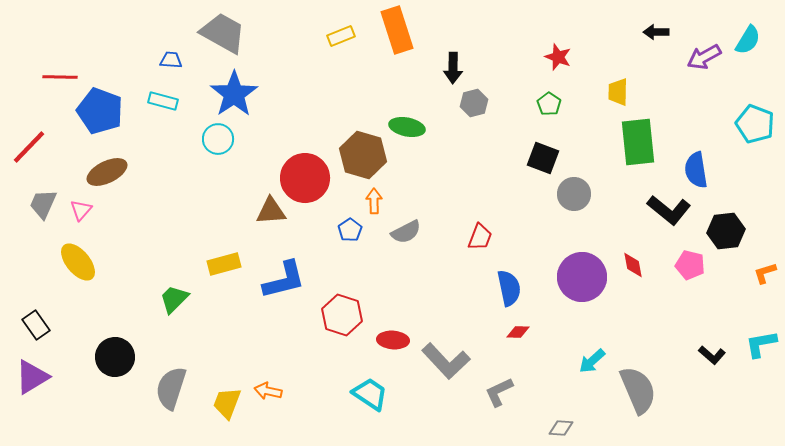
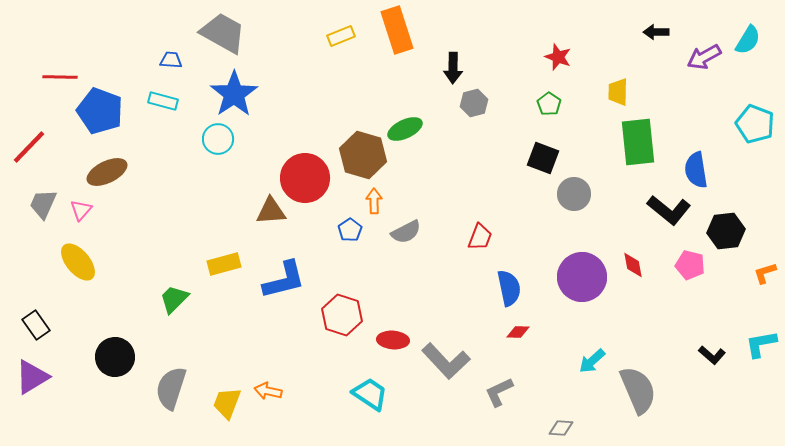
green ellipse at (407, 127): moved 2 px left, 2 px down; rotated 36 degrees counterclockwise
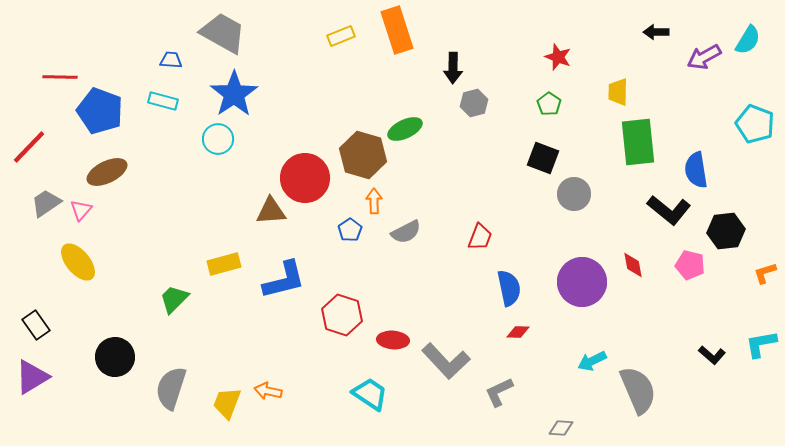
gray trapezoid at (43, 204): moved 3 px right, 1 px up; rotated 32 degrees clockwise
purple circle at (582, 277): moved 5 px down
cyan arrow at (592, 361): rotated 16 degrees clockwise
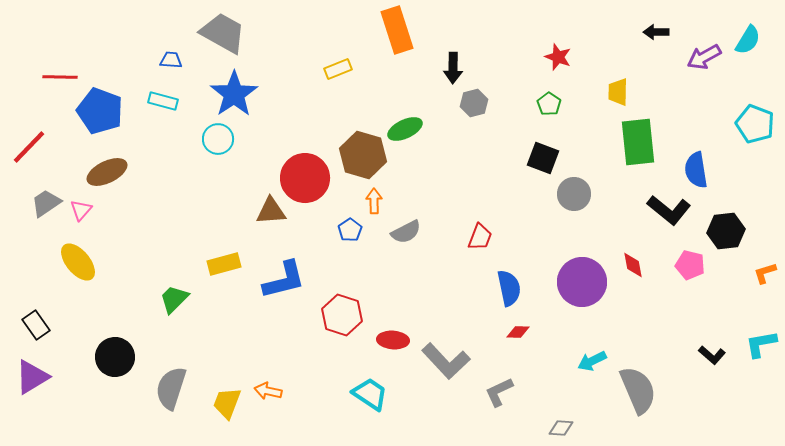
yellow rectangle at (341, 36): moved 3 px left, 33 px down
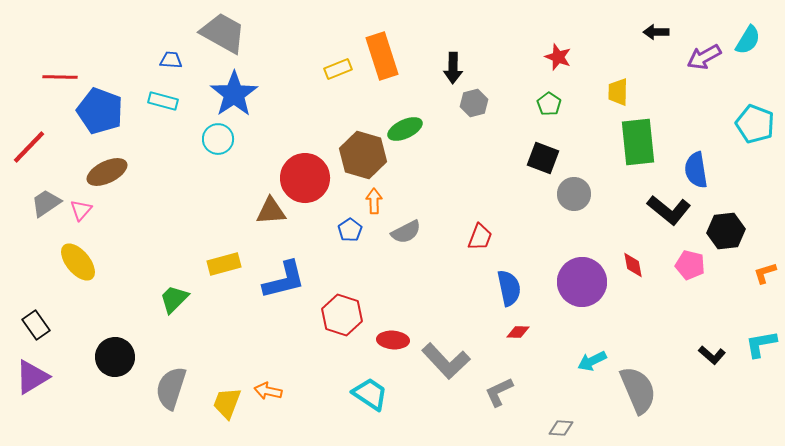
orange rectangle at (397, 30): moved 15 px left, 26 px down
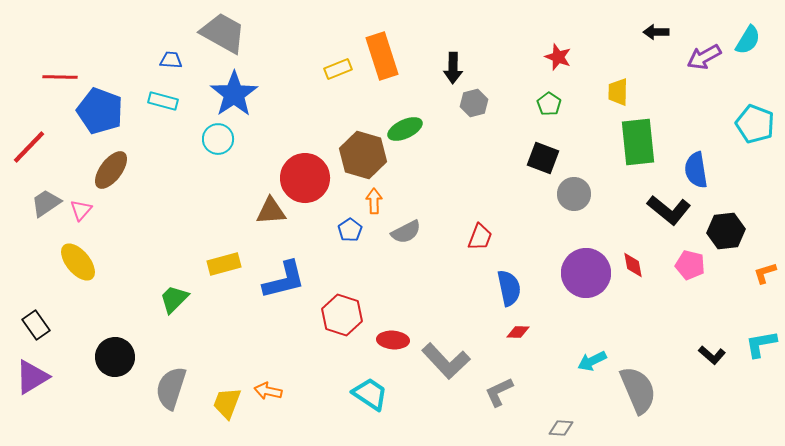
brown ellipse at (107, 172): moved 4 px right, 2 px up; rotated 27 degrees counterclockwise
purple circle at (582, 282): moved 4 px right, 9 px up
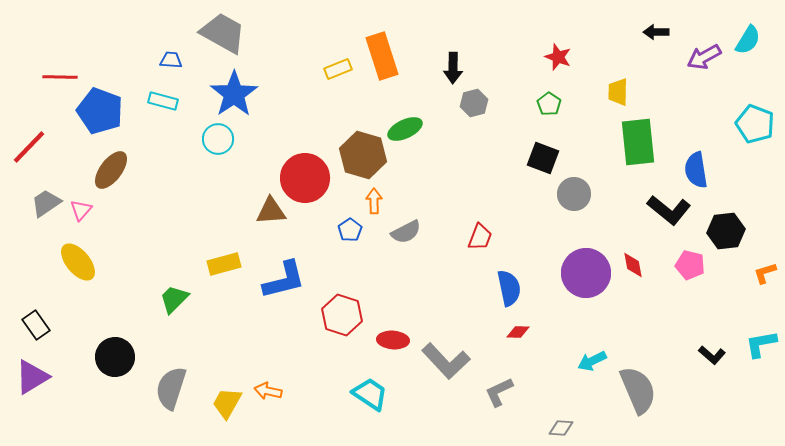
yellow trapezoid at (227, 403): rotated 8 degrees clockwise
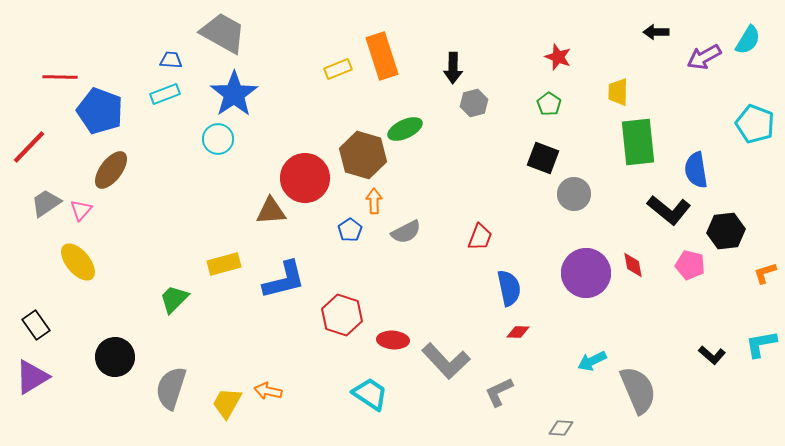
cyan rectangle at (163, 101): moved 2 px right, 7 px up; rotated 36 degrees counterclockwise
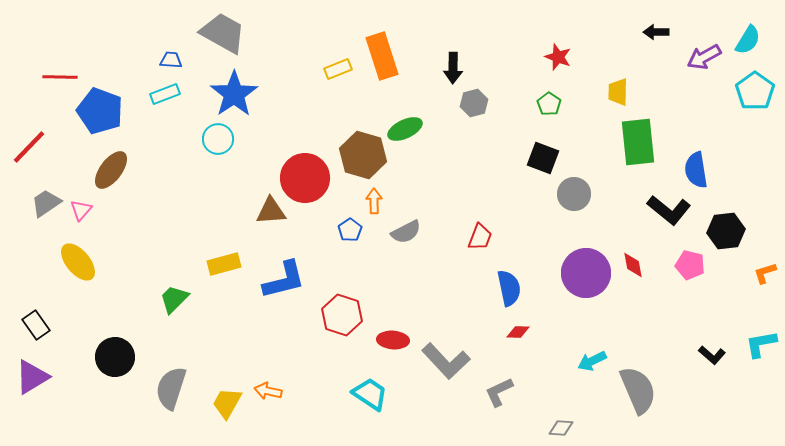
cyan pentagon at (755, 124): moved 33 px up; rotated 15 degrees clockwise
